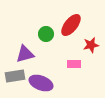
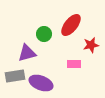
green circle: moved 2 px left
purple triangle: moved 2 px right, 1 px up
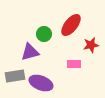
purple triangle: moved 3 px right, 1 px up
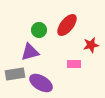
red ellipse: moved 4 px left
green circle: moved 5 px left, 4 px up
gray rectangle: moved 2 px up
purple ellipse: rotated 10 degrees clockwise
